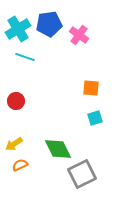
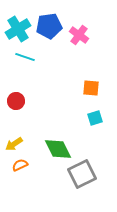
blue pentagon: moved 2 px down
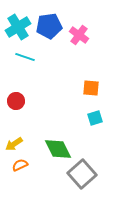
cyan cross: moved 2 px up
gray square: rotated 16 degrees counterclockwise
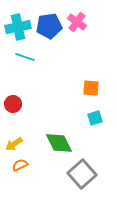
cyan cross: rotated 20 degrees clockwise
pink cross: moved 2 px left, 13 px up
red circle: moved 3 px left, 3 px down
green diamond: moved 1 px right, 6 px up
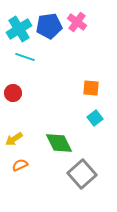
cyan cross: moved 1 px right, 2 px down; rotated 20 degrees counterclockwise
red circle: moved 11 px up
cyan square: rotated 21 degrees counterclockwise
yellow arrow: moved 5 px up
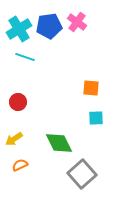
red circle: moved 5 px right, 9 px down
cyan square: moved 1 px right; rotated 35 degrees clockwise
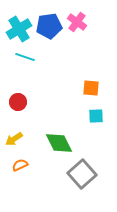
cyan square: moved 2 px up
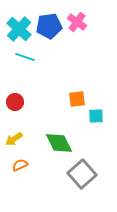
cyan cross: rotated 15 degrees counterclockwise
orange square: moved 14 px left, 11 px down; rotated 12 degrees counterclockwise
red circle: moved 3 px left
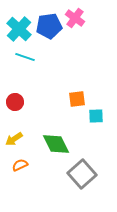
pink cross: moved 2 px left, 4 px up
green diamond: moved 3 px left, 1 px down
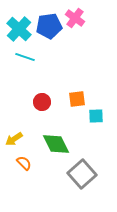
red circle: moved 27 px right
orange semicircle: moved 4 px right, 2 px up; rotated 70 degrees clockwise
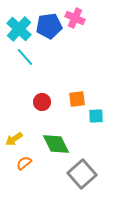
pink cross: rotated 12 degrees counterclockwise
cyan line: rotated 30 degrees clockwise
orange semicircle: rotated 84 degrees counterclockwise
